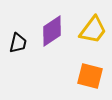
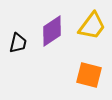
yellow trapezoid: moved 1 px left, 4 px up
orange square: moved 1 px left, 1 px up
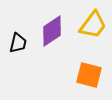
yellow trapezoid: moved 1 px right, 1 px up
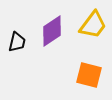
black trapezoid: moved 1 px left, 1 px up
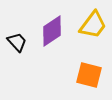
black trapezoid: rotated 55 degrees counterclockwise
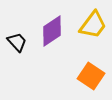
orange square: moved 2 px right, 1 px down; rotated 20 degrees clockwise
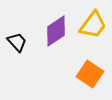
purple diamond: moved 4 px right
orange square: moved 1 px left, 2 px up
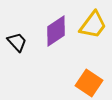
orange square: moved 1 px left, 9 px down
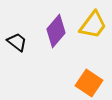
purple diamond: rotated 16 degrees counterclockwise
black trapezoid: rotated 10 degrees counterclockwise
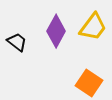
yellow trapezoid: moved 2 px down
purple diamond: rotated 12 degrees counterclockwise
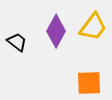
orange square: rotated 36 degrees counterclockwise
